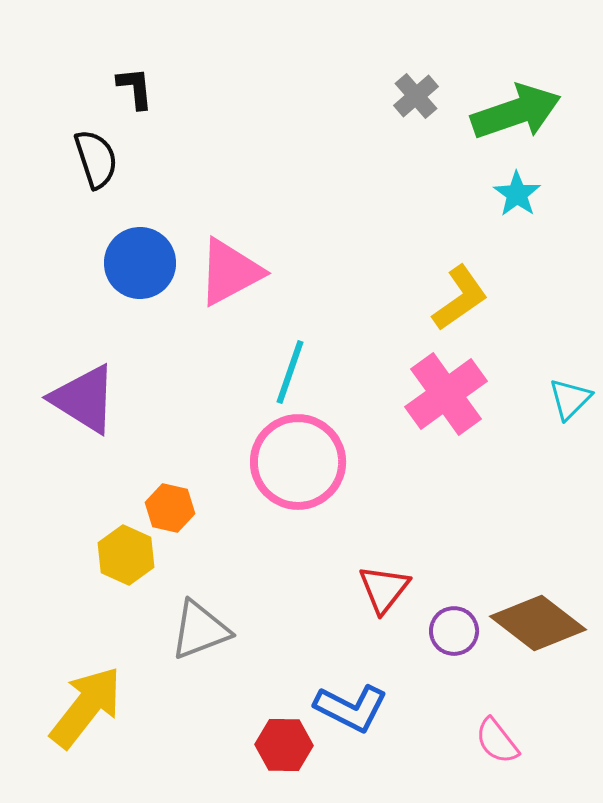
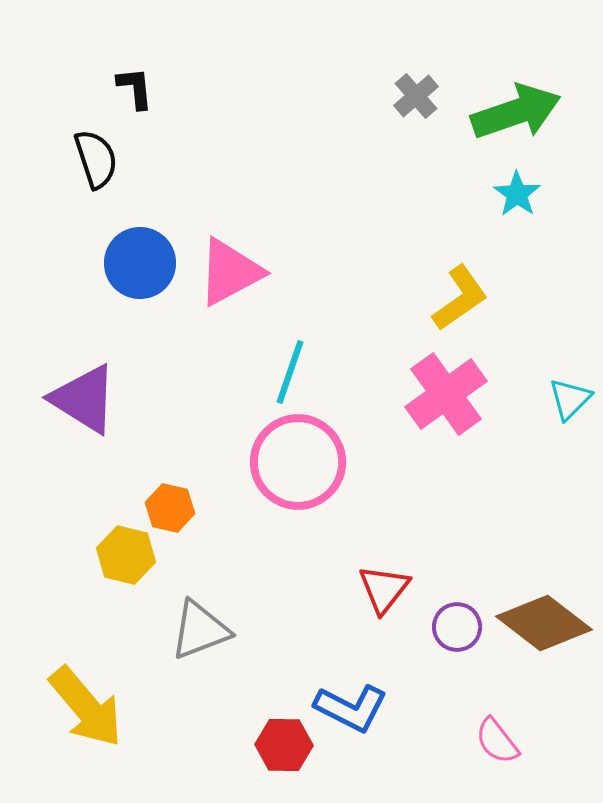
yellow hexagon: rotated 10 degrees counterclockwise
brown diamond: moved 6 px right
purple circle: moved 3 px right, 4 px up
yellow arrow: rotated 102 degrees clockwise
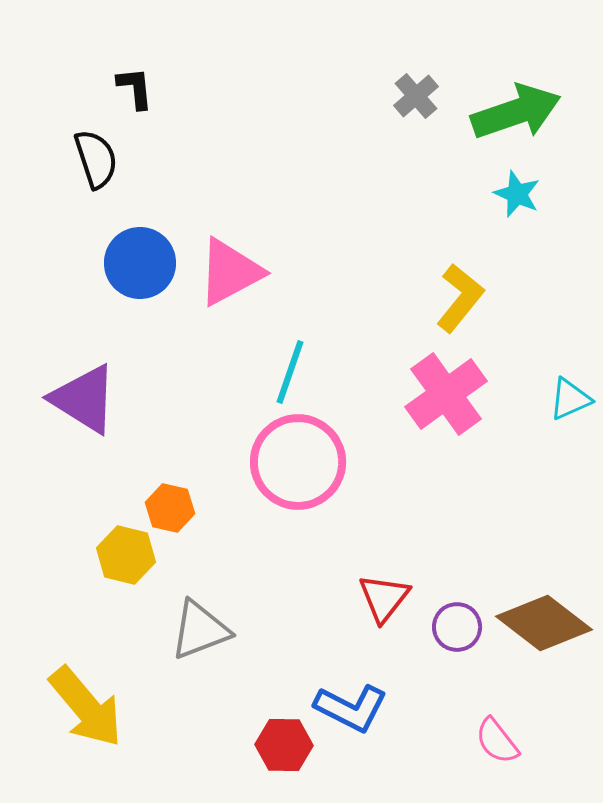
cyan star: rotated 12 degrees counterclockwise
yellow L-shape: rotated 16 degrees counterclockwise
cyan triangle: rotated 21 degrees clockwise
red triangle: moved 9 px down
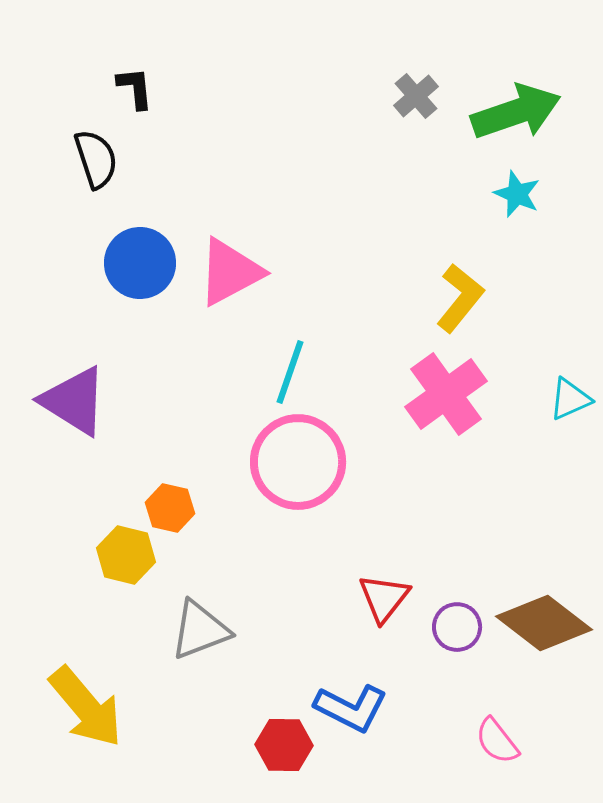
purple triangle: moved 10 px left, 2 px down
